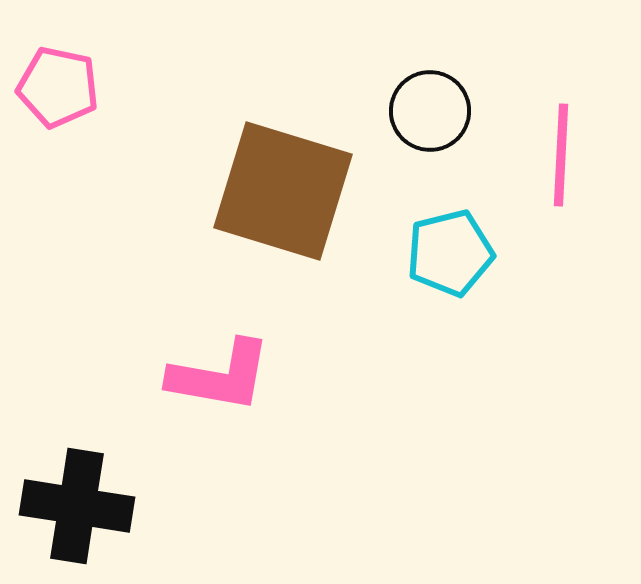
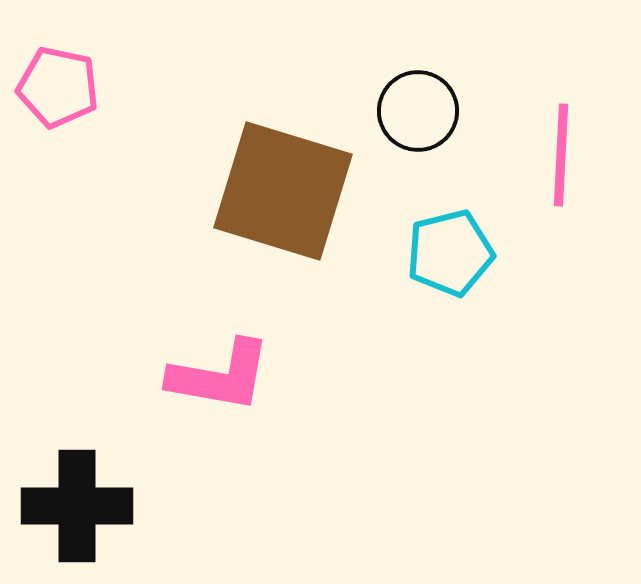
black circle: moved 12 px left
black cross: rotated 9 degrees counterclockwise
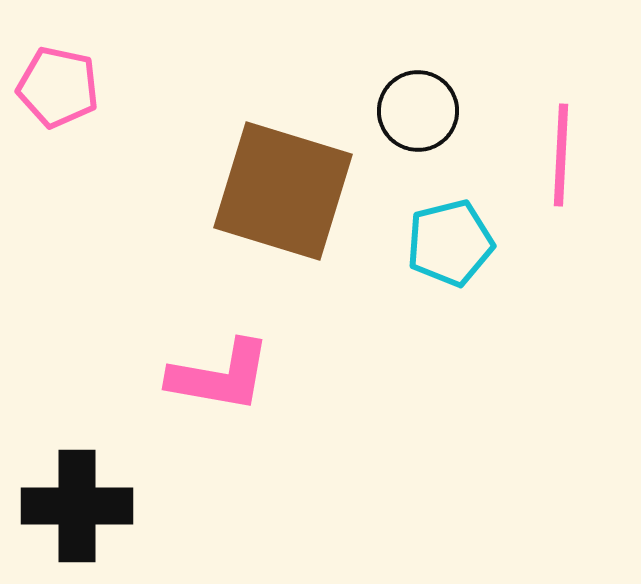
cyan pentagon: moved 10 px up
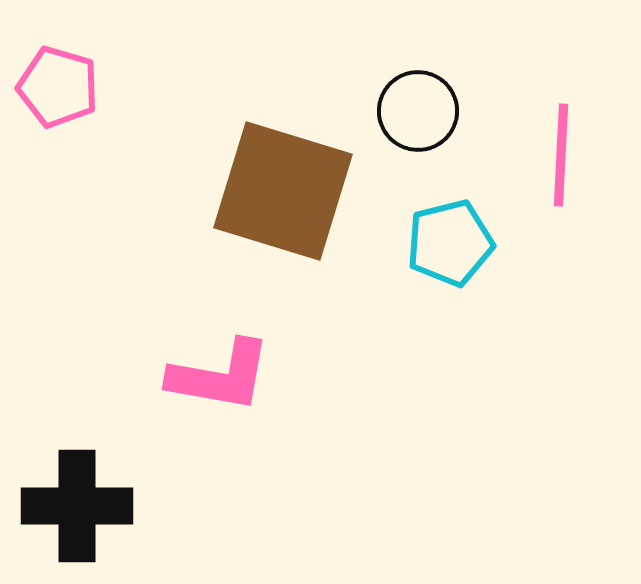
pink pentagon: rotated 4 degrees clockwise
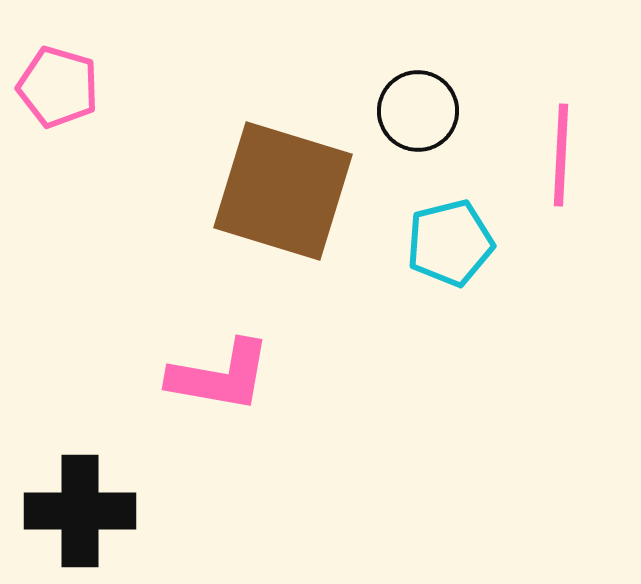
black cross: moved 3 px right, 5 px down
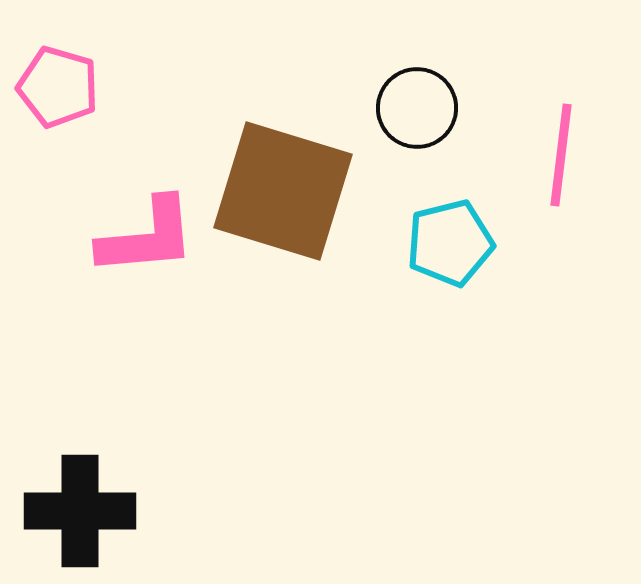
black circle: moved 1 px left, 3 px up
pink line: rotated 4 degrees clockwise
pink L-shape: moved 73 px left, 139 px up; rotated 15 degrees counterclockwise
